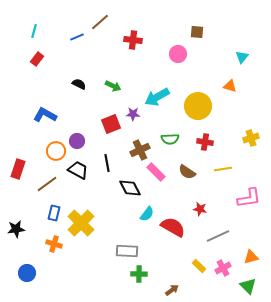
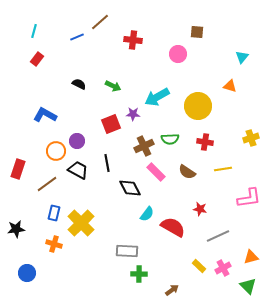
brown cross at (140, 150): moved 4 px right, 4 px up
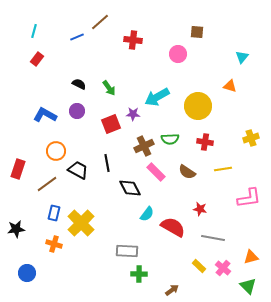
green arrow at (113, 86): moved 4 px left, 2 px down; rotated 28 degrees clockwise
purple circle at (77, 141): moved 30 px up
gray line at (218, 236): moved 5 px left, 2 px down; rotated 35 degrees clockwise
pink cross at (223, 268): rotated 21 degrees counterclockwise
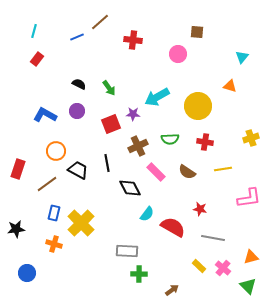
brown cross at (144, 146): moved 6 px left
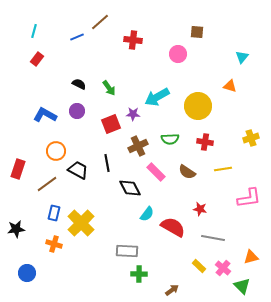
green triangle at (248, 286): moved 6 px left
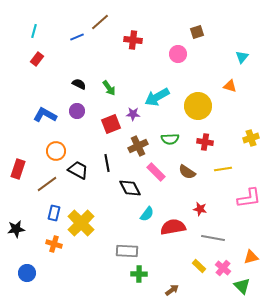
brown square at (197, 32): rotated 24 degrees counterclockwise
red semicircle at (173, 227): rotated 40 degrees counterclockwise
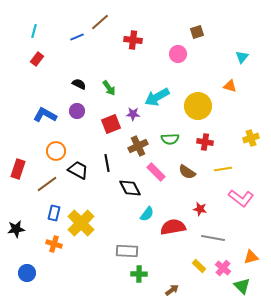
pink L-shape at (249, 198): moved 8 px left; rotated 45 degrees clockwise
